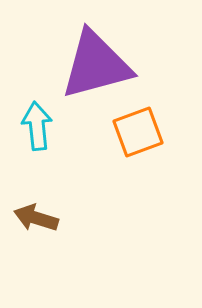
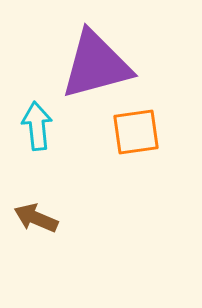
orange square: moved 2 px left; rotated 12 degrees clockwise
brown arrow: rotated 6 degrees clockwise
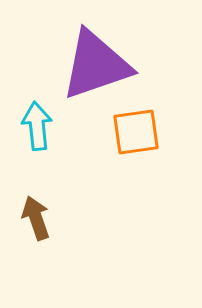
purple triangle: rotated 4 degrees counterclockwise
brown arrow: rotated 48 degrees clockwise
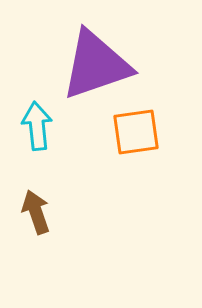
brown arrow: moved 6 px up
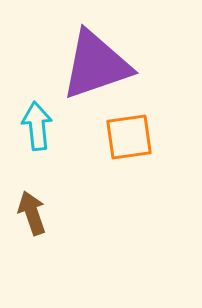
orange square: moved 7 px left, 5 px down
brown arrow: moved 4 px left, 1 px down
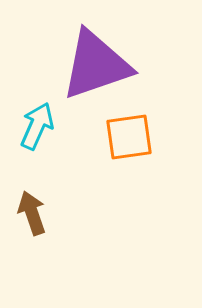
cyan arrow: rotated 30 degrees clockwise
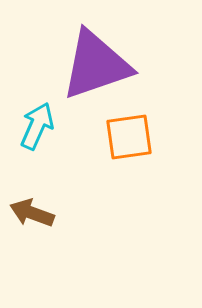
brown arrow: rotated 51 degrees counterclockwise
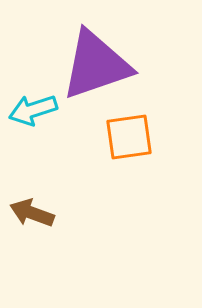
cyan arrow: moved 4 px left, 16 px up; rotated 132 degrees counterclockwise
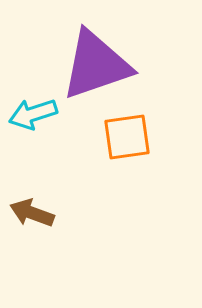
cyan arrow: moved 4 px down
orange square: moved 2 px left
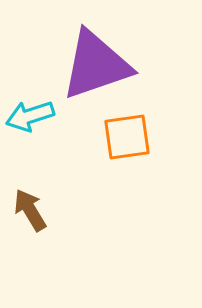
cyan arrow: moved 3 px left, 2 px down
brown arrow: moved 2 px left, 3 px up; rotated 39 degrees clockwise
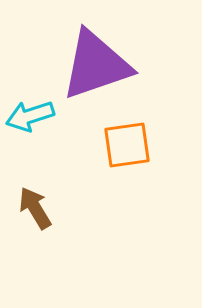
orange square: moved 8 px down
brown arrow: moved 5 px right, 2 px up
